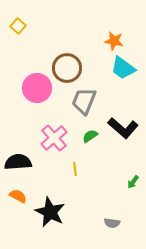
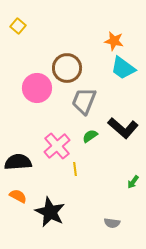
pink cross: moved 3 px right, 8 px down
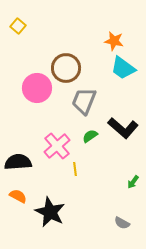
brown circle: moved 1 px left
gray semicircle: moved 10 px right; rotated 21 degrees clockwise
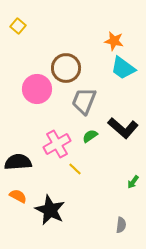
pink circle: moved 1 px down
pink cross: moved 2 px up; rotated 12 degrees clockwise
yellow line: rotated 40 degrees counterclockwise
black star: moved 2 px up
gray semicircle: moved 1 px left, 2 px down; rotated 112 degrees counterclockwise
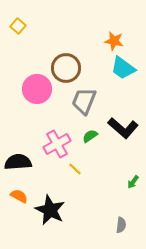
orange semicircle: moved 1 px right
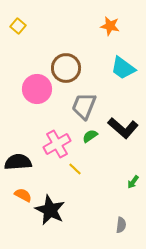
orange star: moved 4 px left, 15 px up
gray trapezoid: moved 5 px down
orange semicircle: moved 4 px right, 1 px up
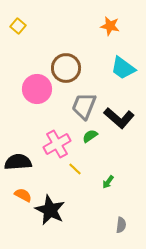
black L-shape: moved 4 px left, 10 px up
green arrow: moved 25 px left
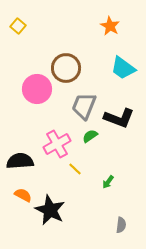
orange star: rotated 18 degrees clockwise
black L-shape: rotated 20 degrees counterclockwise
black semicircle: moved 2 px right, 1 px up
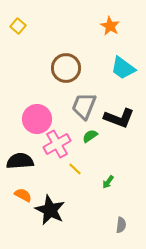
pink circle: moved 30 px down
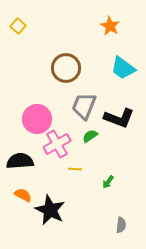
yellow line: rotated 40 degrees counterclockwise
